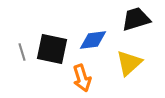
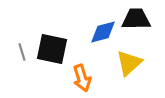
black trapezoid: rotated 16 degrees clockwise
blue diamond: moved 10 px right, 8 px up; rotated 8 degrees counterclockwise
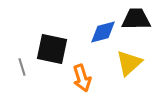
gray line: moved 15 px down
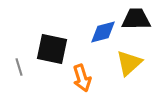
gray line: moved 3 px left
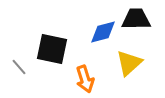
gray line: rotated 24 degrees counterclockwise
orange arrow: moved 3 px right, 1 px down
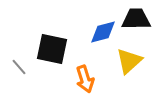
yellow triangle: moved 2 px up
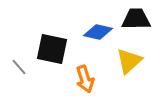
blue diamond: moved 5 px left; rotated 28 degrees clockwise
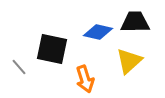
black trapezoid: moved 1 px left, 3 px down
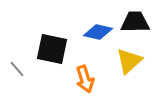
gray line: moved 2 px left, 2 px down
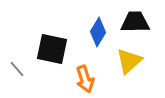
blue diamond: rotated 72 degrees counterclockwise
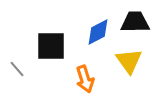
blue diamond: rotated 32 degrees clockwise
black square: moved 1 px left, 3 px up; rotated 12 degrees counterclockwise
yellow triangle: rotated 24 degrees counterclockwise
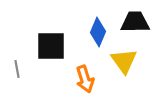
blue diamond: rotated 40 degrees counterclockwise
yellow triangle: moved 5 px left
gray line: rotated 30 degrees clockwise
